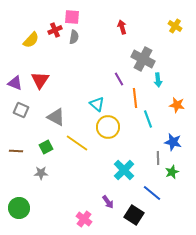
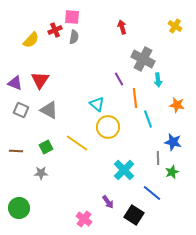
gray triangle: moved 7 px left, 7 px up
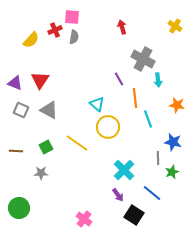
purple arrow: moved 10 px right, 7 px up
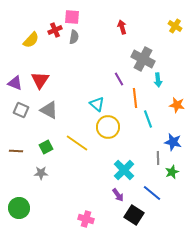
pink cross: moved 2 px right; rotated 21 degrees counterclockwise
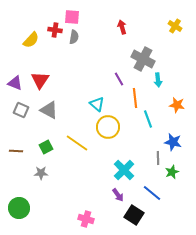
red cross: rotated 32 degrees clockwise
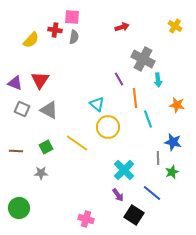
red arrow: rotated 88 degrees clockwise
gray square: moved 1 px right, 1 px up
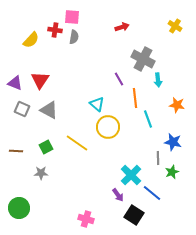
cyan cross: moved 7 px right, 5 px down
